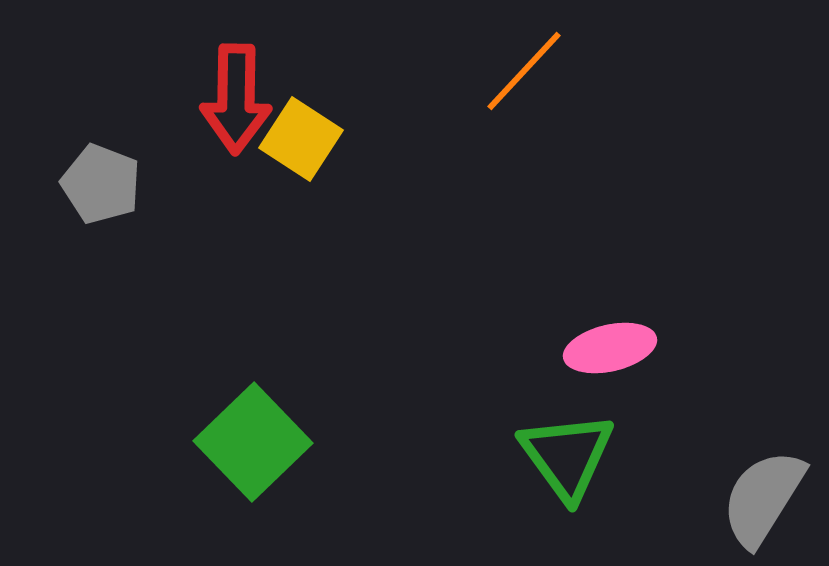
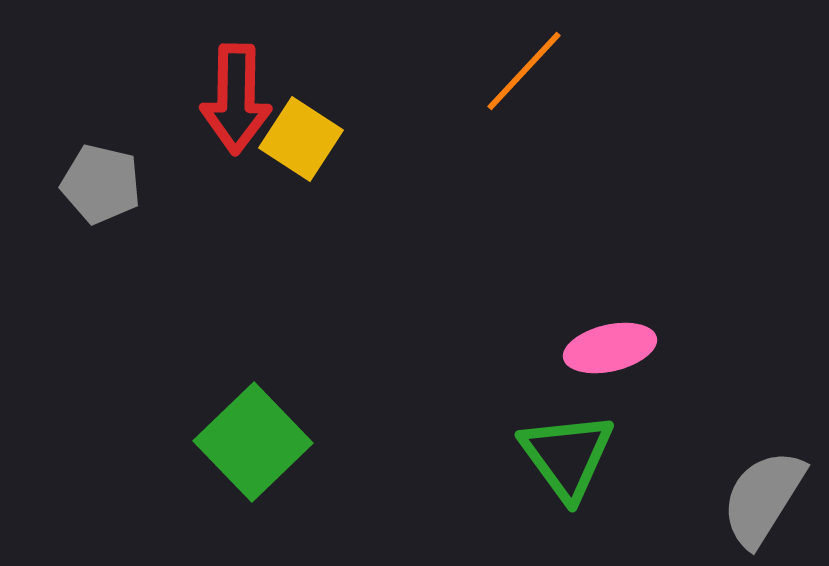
gray pentagon: rotated 8 degrees counterclockwise
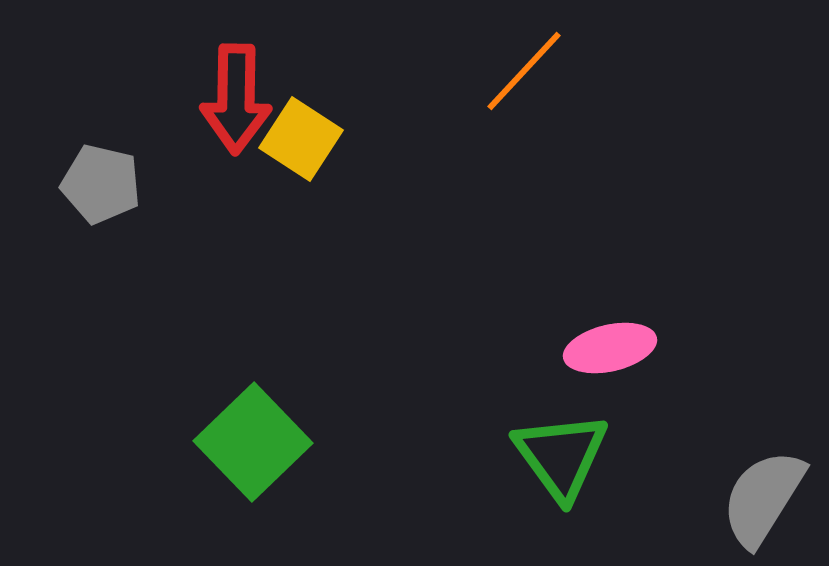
green triangle: moved 6 px left
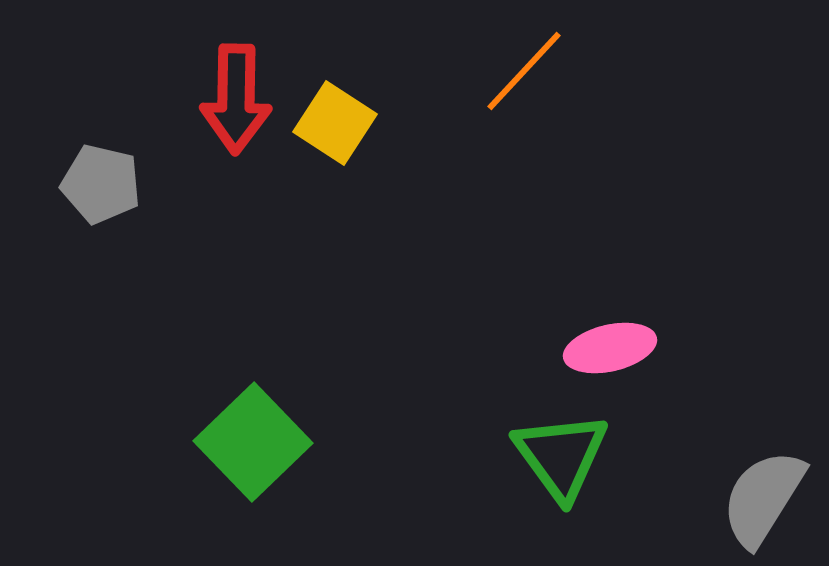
yellow square: moved 34 px right, 16 px up
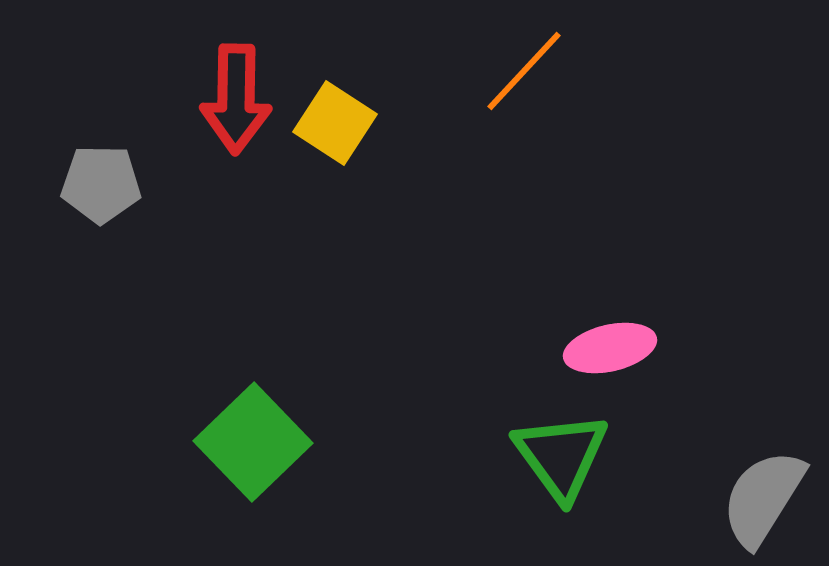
gray pentagon: rotated 12 degrees counterclockwise
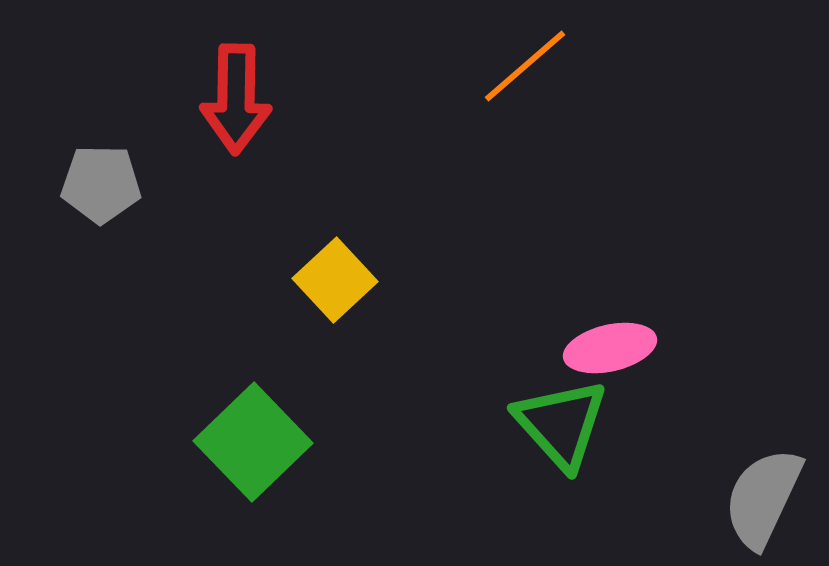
orange line: moved 1 px right, 5 px up; rotated 6 degrees clockwise
yellow square: moved 157 px down; rotated 14 degrees clockwise
green triangle: moved 32 px up; rotated 6 degrees counterclockwise
gray semicircle: rotated 7 degrees counterclockwise
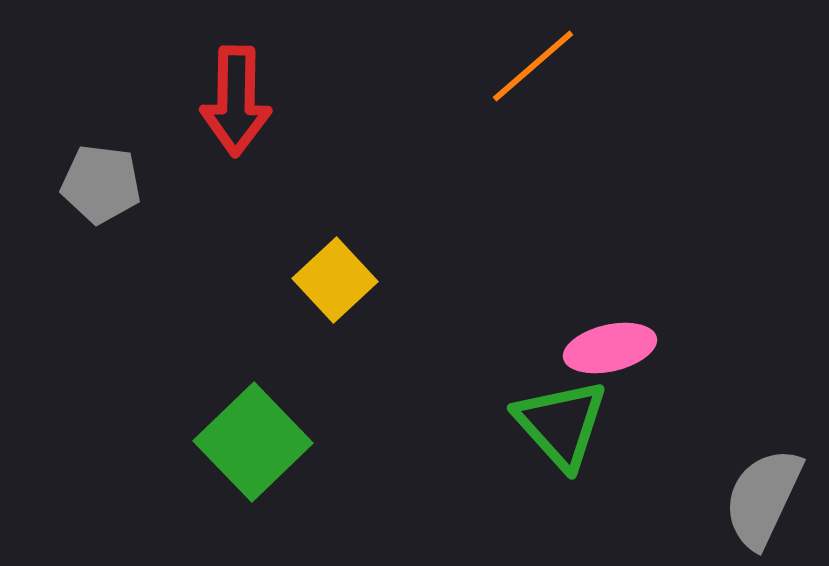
orange line: moved 8 px right
red arrow: moved 2 px down
gray pentagon: rotated 6 degrees clockwise
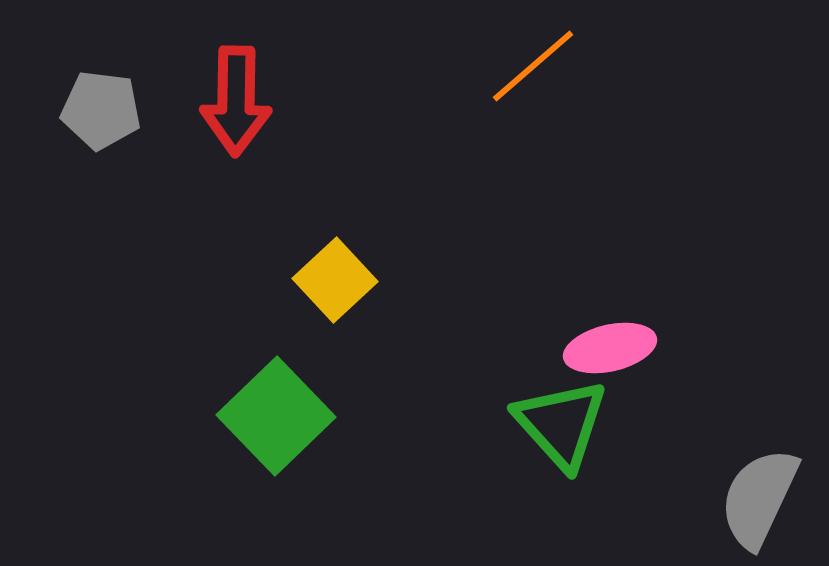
gray pentagon: moved 74 px up
green square: moved 23 px right, 26 px up
gray semicircle: moved 4 px left
